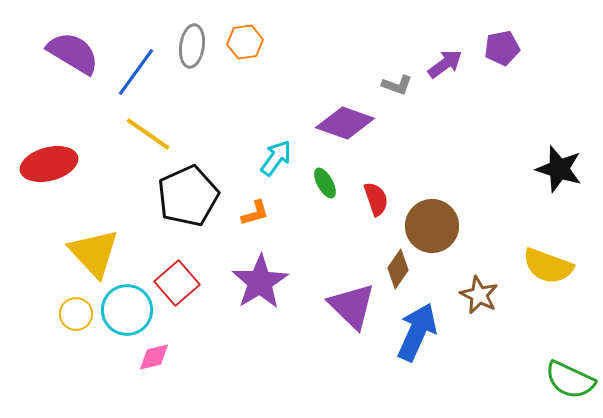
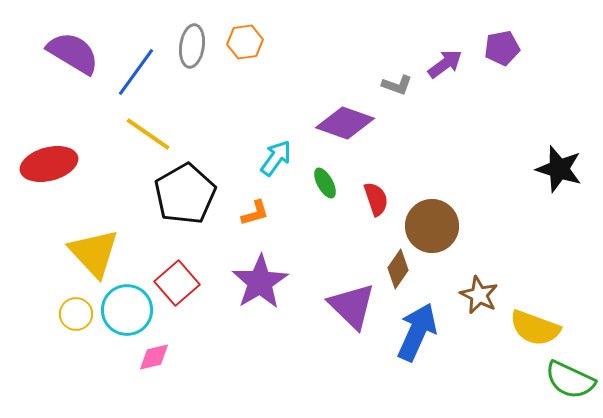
black pentagon: moved 3 px left, 2 px up; rotated 6 degrees counterclockwise
yellow semicircle: moved 13 px left, 62 px down
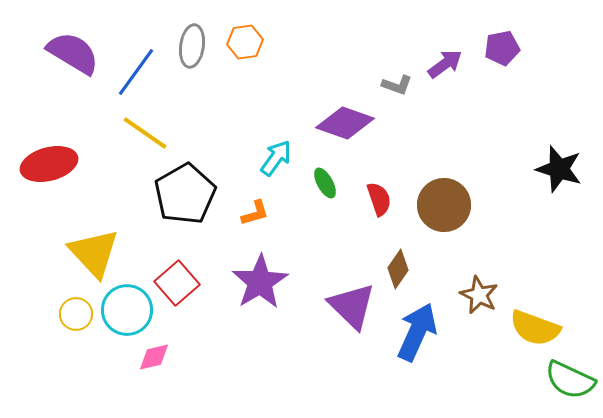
yellow line: moved 3 px left, 1 px up
red semicircle: moved 3 px right
brown circle: moved 12 px right, 21 px up
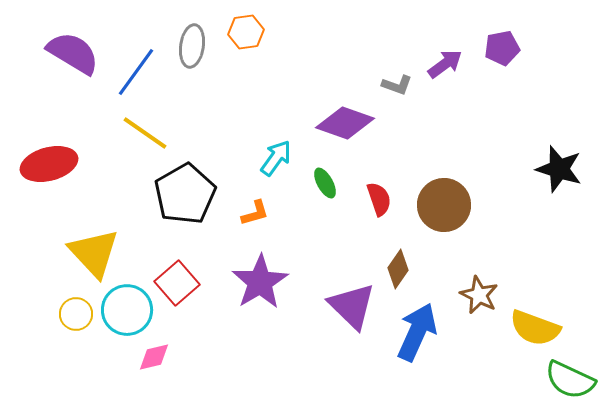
orange hexagon: moved 1 px right, 10 px up
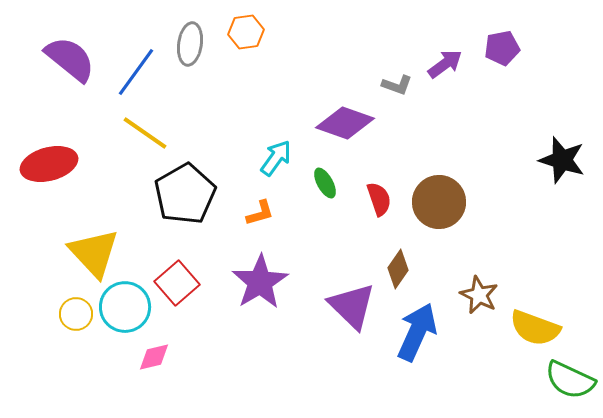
gray ellipse: moved 2 px left, 2 px up
purple semicircle: moved 3 px left, 6 px down; rotated 8 degrees clockwise
black star: moved 3 px right, 9 px up
brown circle: moved 5 px left, 3 px up
orange L-shape: moved 5 px right
cyan circle: moved 2 px left, 3 px up
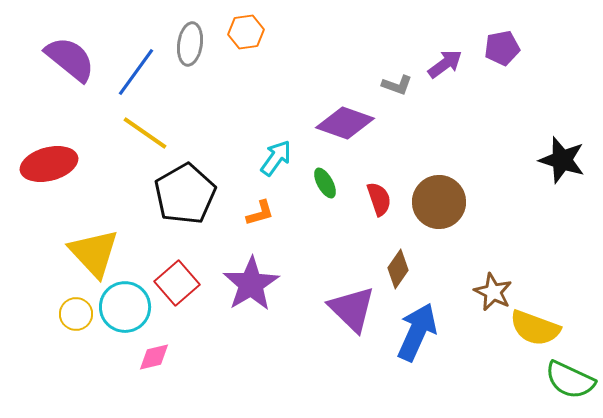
purple star: moved 9 px left, 2 px down
brown star: moved 14 px right, 3 px up
purple triangle: moved 3 px down
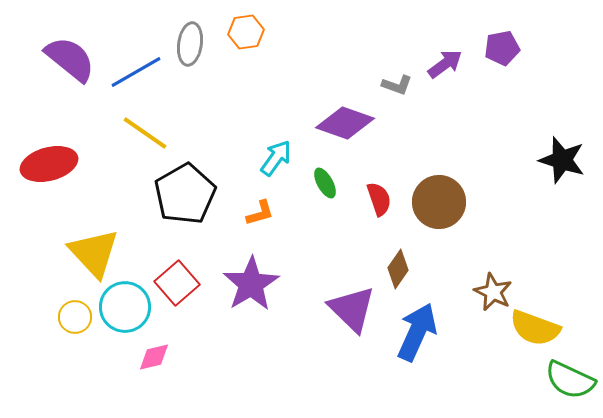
blue line: rotated 24 degrees clockwise
yellow circle: moved 1 px left, 3 px down
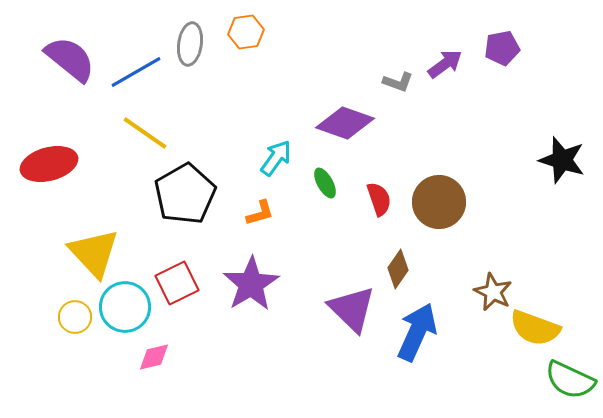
gray L-shape: moved 1 px right, 3 px up
red square: rotated 15 degrees clockwise
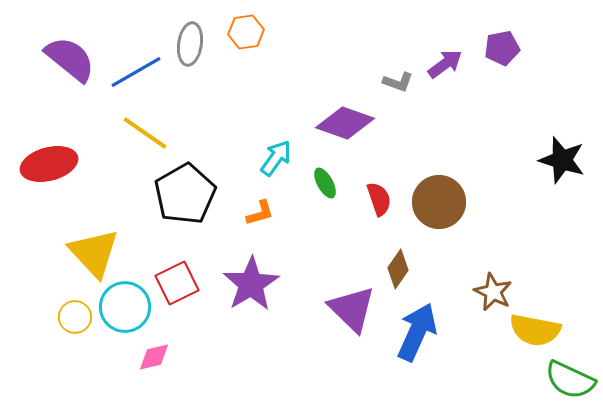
yellow semicircle: moved 2 px down; rotated 9 degrees counterclockwise
